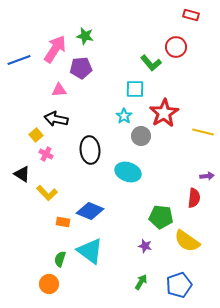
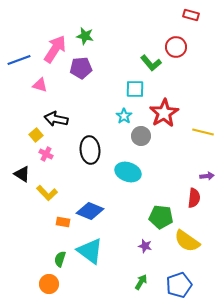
pink triangle: moved 19 px left, 5 px up; rotated 21 degrees clockwise
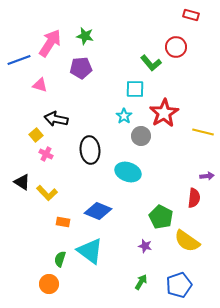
pink arrow: moved 5 px left, 6 px up
black triangle: moved 8 px down
blue diamond: moved 8 px right
green pentagon: rotated 20 degrees clockwise
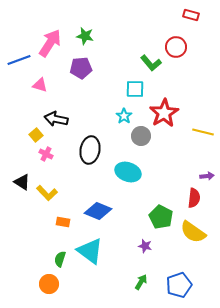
black ellipse: rotated 16 degrees clockwise
yellow semicircle: moved 6 px right, 9 px up
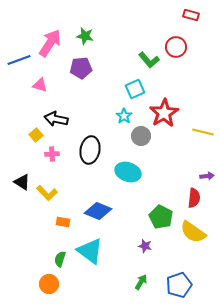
green L-shape: moved 2 px left, 3 px up
cyan square: rotated 24 degrees counterclockwise
pink cross: moved 6 px right; rotated 32 degrees counterclockwise
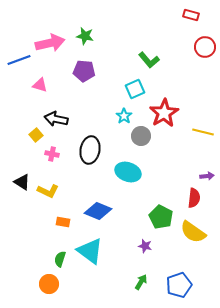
pink arrow: rotated 44 degrees clockwise
red circle: moved 29 px right
purple pentagon: moved 3 px right, 3 px down; rotated 10 degrees clockwise
pink cross: rotated 16 degrees clockwise
yellow L-shape: moved 1 px right, 2 px up; rotated 20 degrees counterclockwise
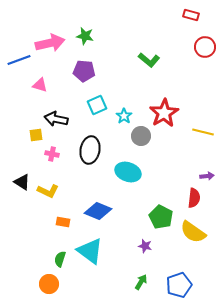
green L-shape: rotated 10 degrees counterclockwise
cyan square: moved 38 px left, 16 px down
yellow square: rotated 32 degrees clockwise
